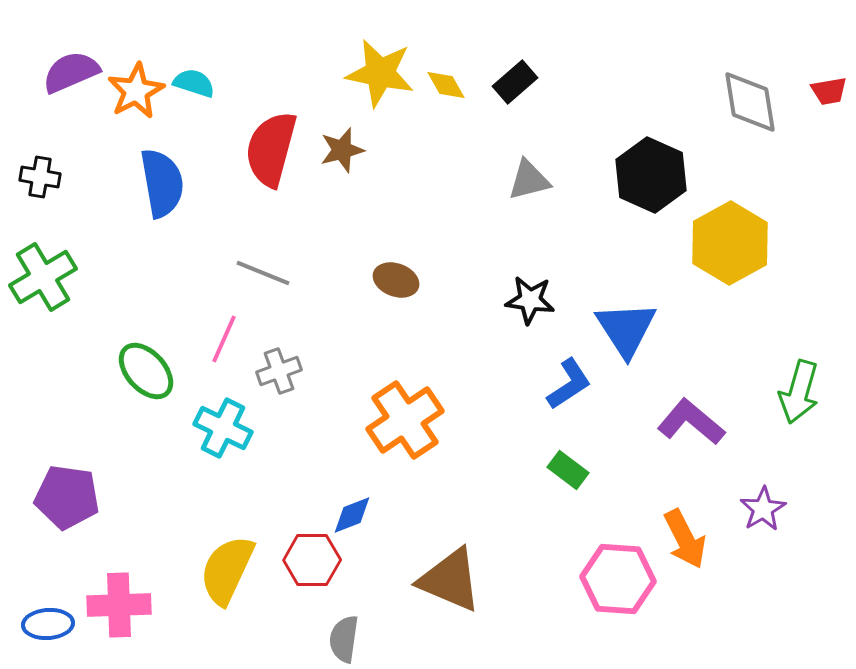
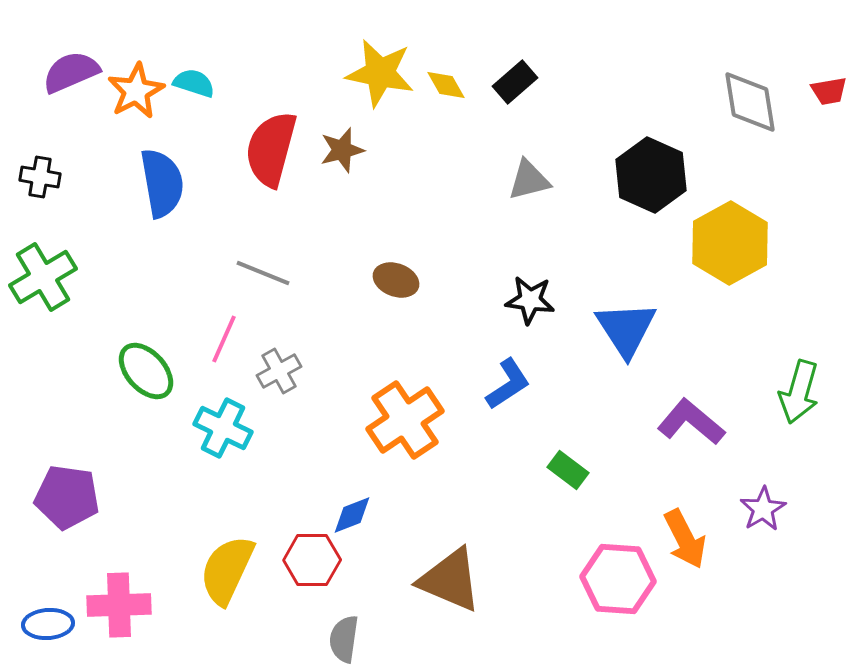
gray cross: rotated 9 degrees counterclockwise
blue L-shape: moved 61 px left
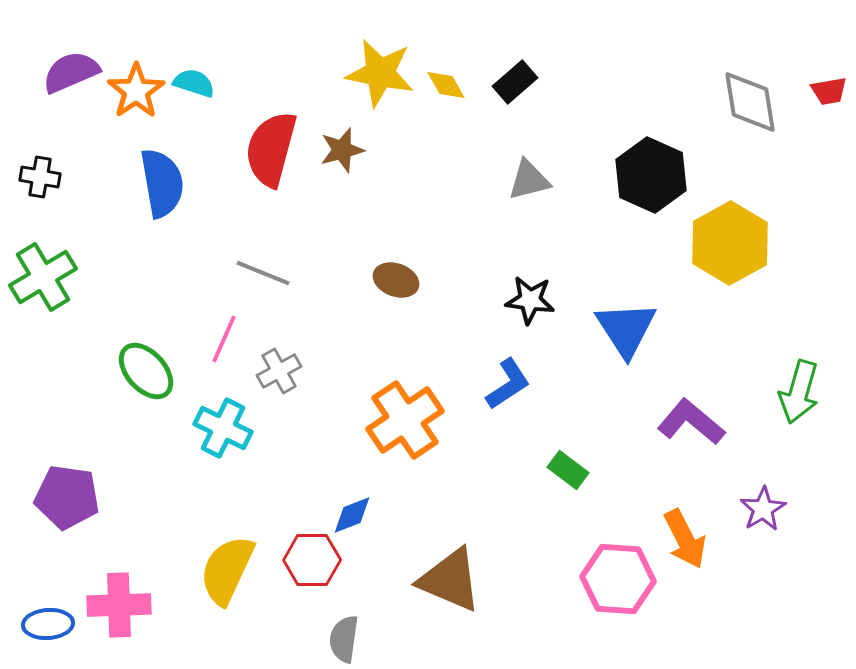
orange star: rotated 6 degrees counterclockwise
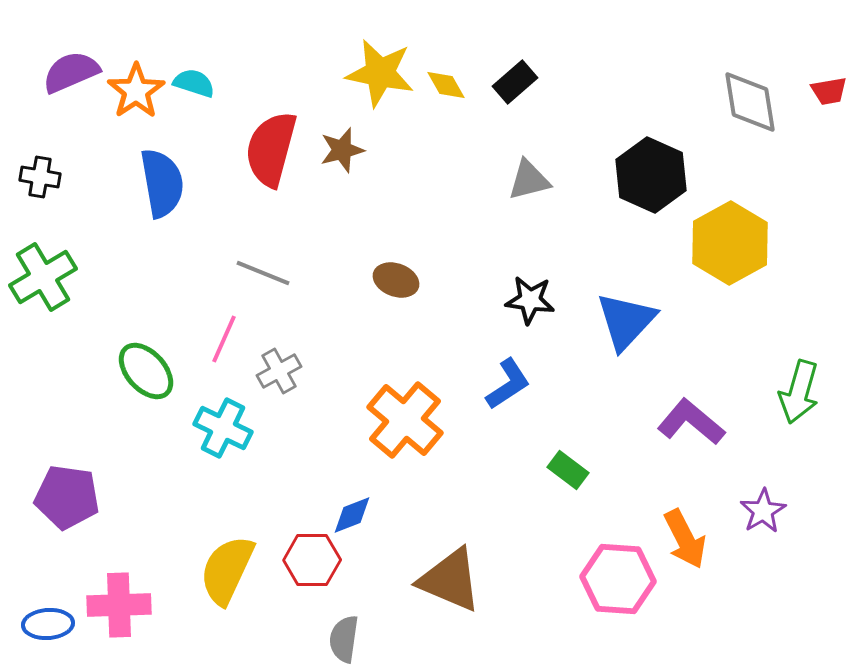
blue triangle: moved 8 px up; rotated 16 degrees clockwise
orange cross: rotated 16 degrees counterclockwise
purple star: moved 2 px down
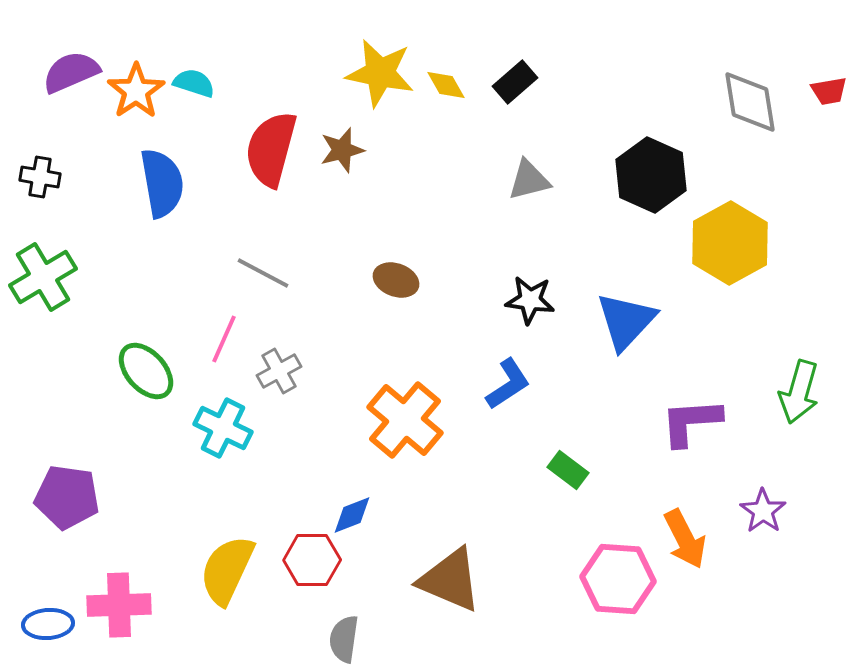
gray line: rotated 6 degrees clockwise
purple L-shape: rotated 44 degrees counterclockwise
purple star: rotated 6 degrees counterclockwise
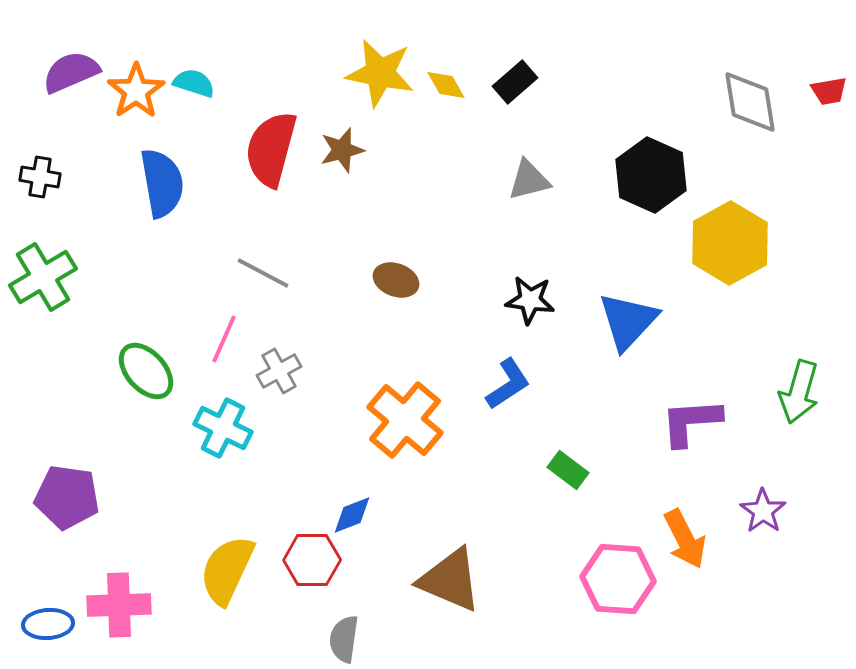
blue triangle: moved 2 px right
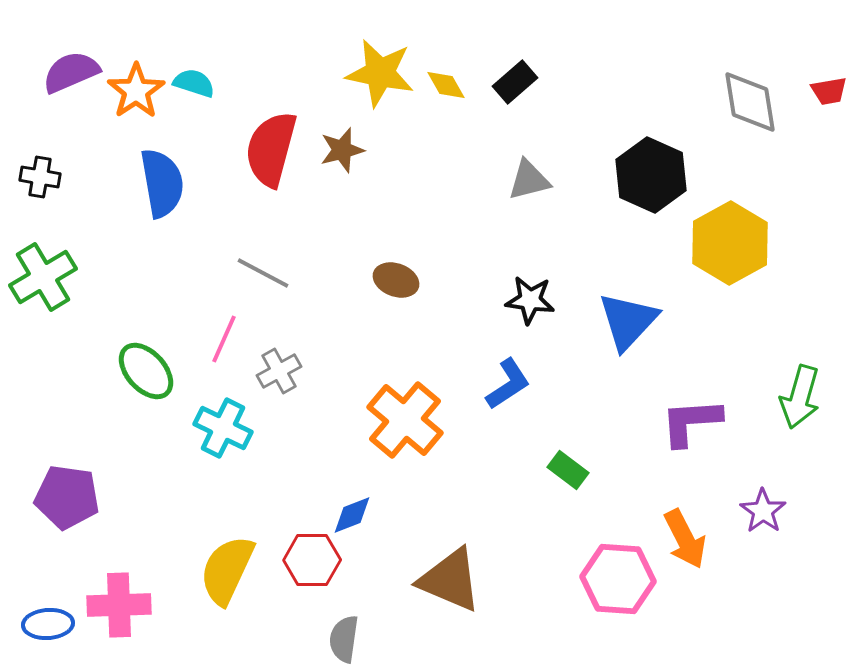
green arrow: moved 1 px right, 5 px down
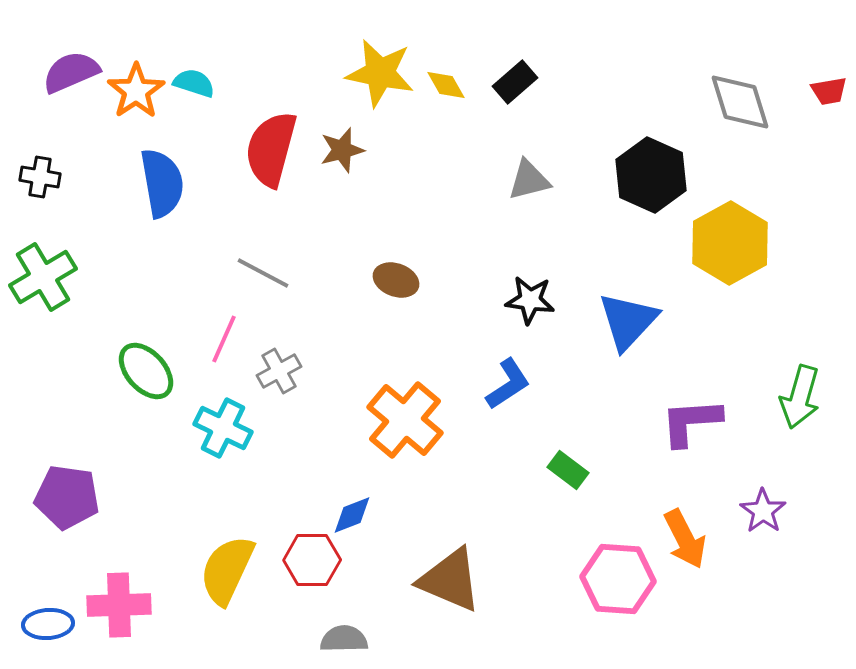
gray diamond: moved 10 px left; rotated 8 degrees counterclockwise
gray semicircle: rotated 81 degrees clockwise
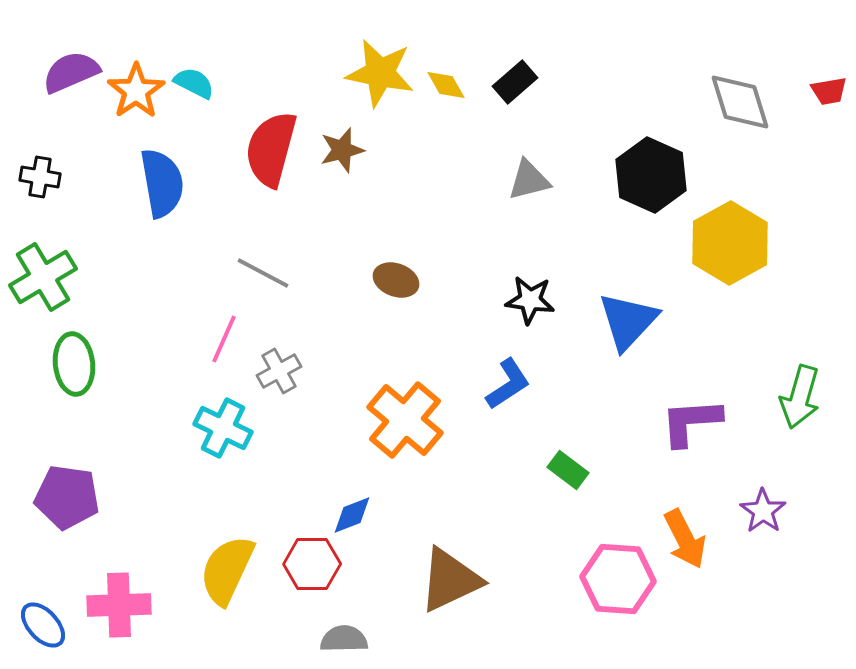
cyan semicircle: rotated 9 degrees clockwise
green ellipse: moved 72 px left, 7 px up; rotated 36 degrees clockwise
red hexagon: moved 4 px down
brown triangle: rotated 48 degrees counterclockwise
blue ellipse: moved 5 px left, 1 px down; rotated 51 degrees clockwise
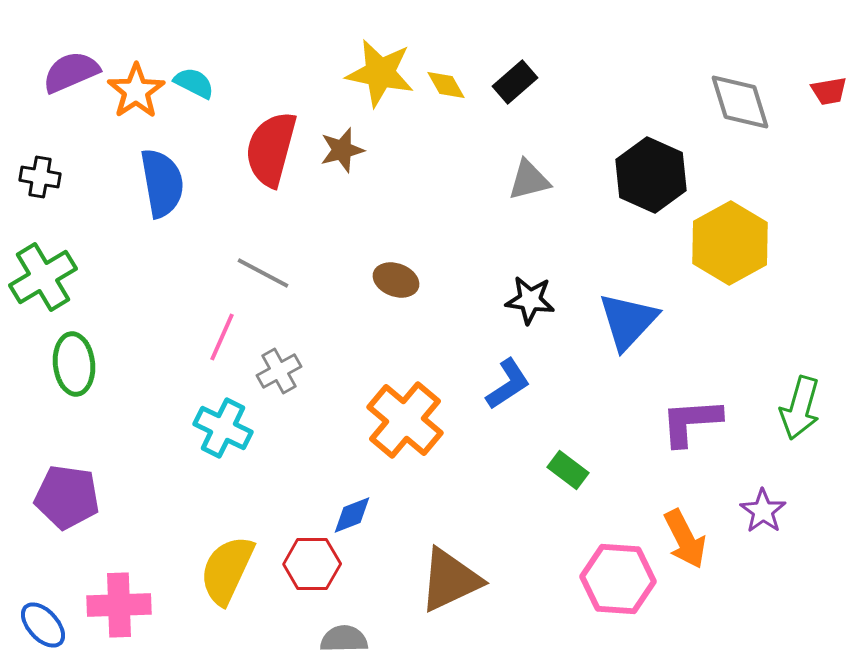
pink line: moved 2 px left, 2 px up
green arrow: moved 11 px down
